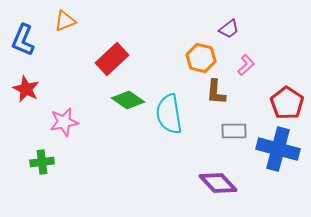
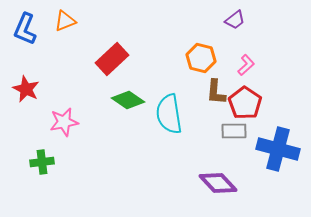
purple trapezoid: moved 6 px right, 9 px up
blue L-shape: moved 2 px right, 11 px up
red pentagon: moved 42 px left
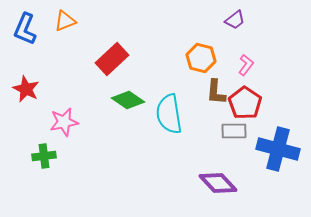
pink L-shape: rotated 10 degrees counterclockwise
green cross: moved 2 px right, 6 px up
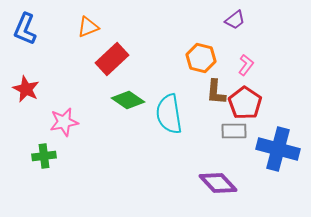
orange triangle: moved 23 px right, 6 px down
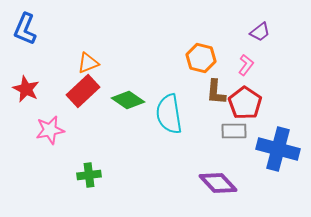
purple trapezoid: moved 25 px right, 12 px down
orange triangle: moved 36 px down
red rectangle: moved 29 px left, 32 px down
pink star: moved 14 px left, 8 px down
green cross: moved 45 px right, 19 px down
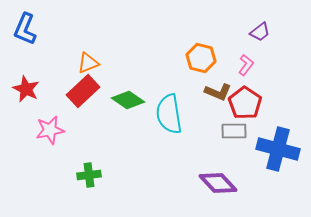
brown L-shape: moved 2 px right; rotated 72 degrees counterclockwise
